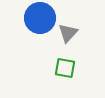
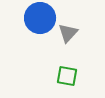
green square: moved 2 px right, 8 px down
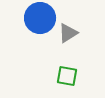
gray triangle: rotated 15 degrees clockwise
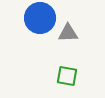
gray triangle: rotated 30 degrees clockwise
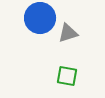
gray triangle: rotated 15 degrees counterclockwise
